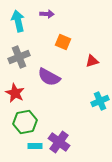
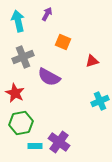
purple arrow: rotated 64 degrees counterclockwise
gray cross: moved 4 px right
green hexagon: moved 4 px left, 1 px down
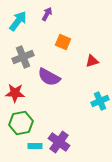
cyan arrow: rotated 50 degrees clockwise
red star: rotated 24 degrees counterclockwise
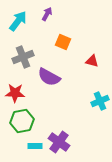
red triangle: rotated 32 degrees clockwise
green hexagon: moved 1 px right, 2 px up
